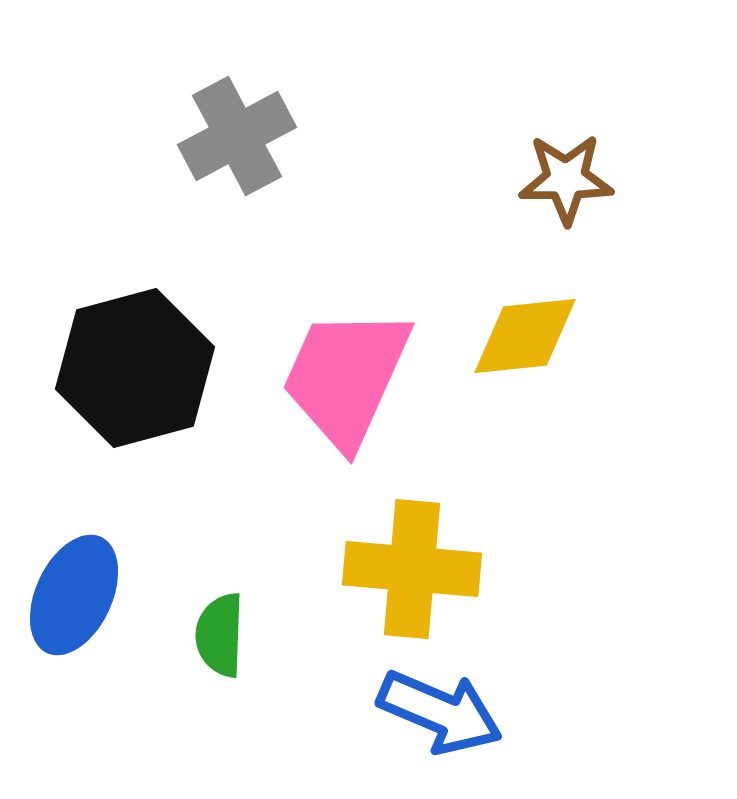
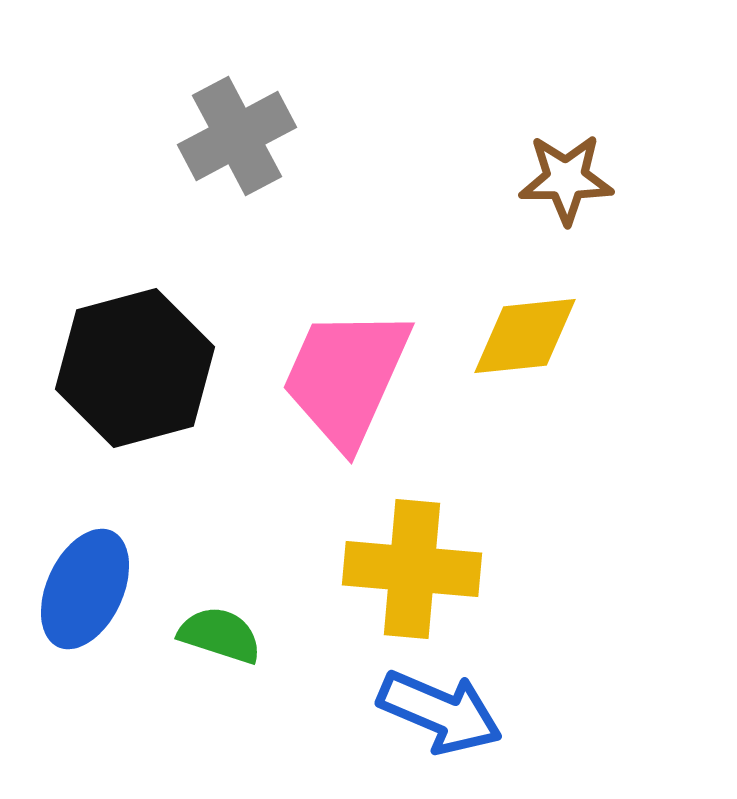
blue ellipse: moved 11 px right, 6 px up
green semicircle: rotated 106 degrees clockwise
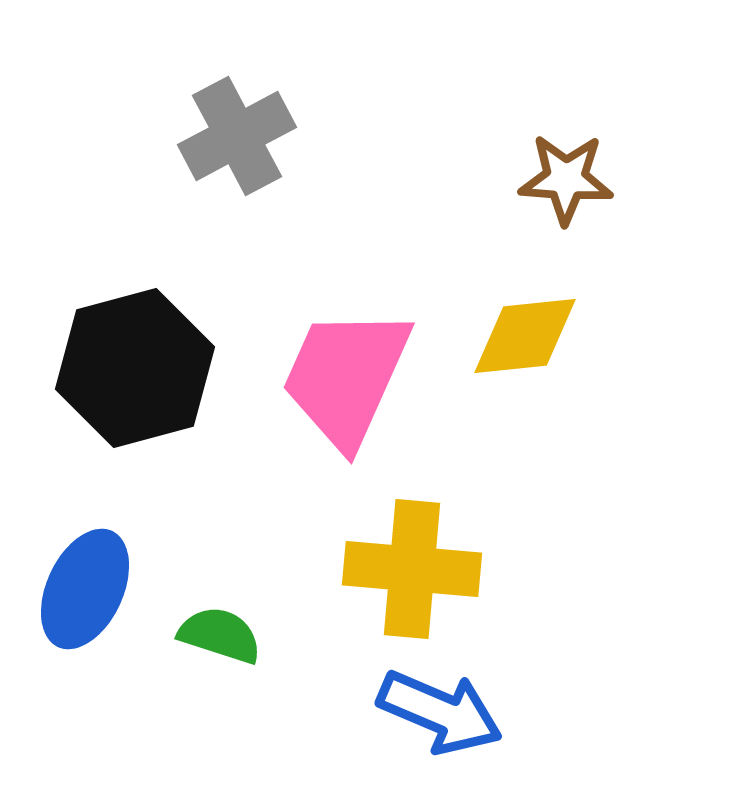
brown star: rotated 4 degrees clockwise
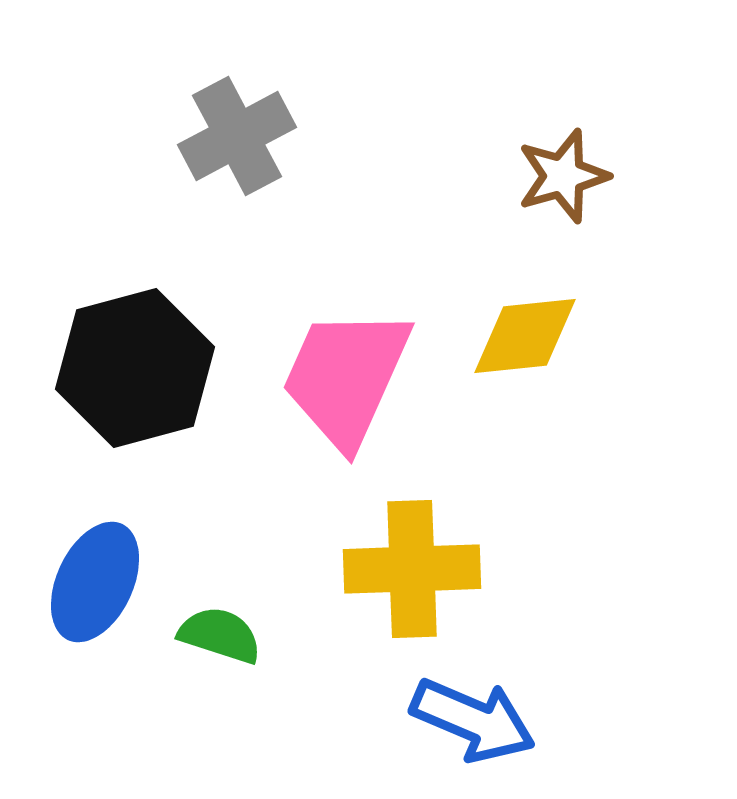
brown star: moved 3 px left, 3 px up; rotated 20 degrees counterclockwise
yellow cross: rotated 7 degrees counterclockwise
blue ellipse: moved 10 px right, 7 px up
blue arrow: moved 33 px right, 8 px down
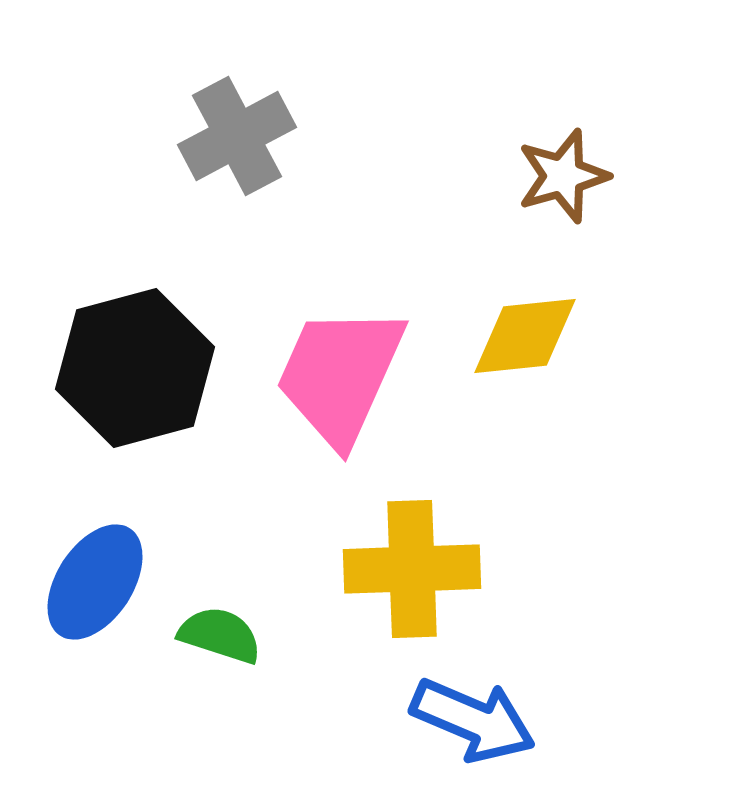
pink trapezoid: moved 6 px left, 2 px up
blue ellipse: rotated 8 degrees clockwise
